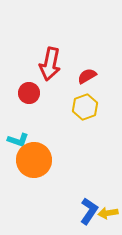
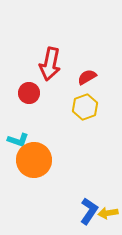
red semicircle: moved 1 px down
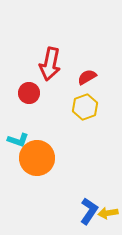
orange circle: moved 3 px right, 2 px up
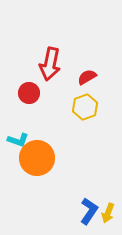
yellow arrow: rotated 60 degrees counterclockwise
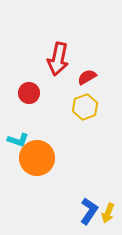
red arrow: moved 8 px right, 5 px up
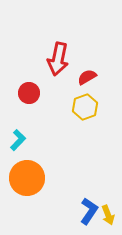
cyan L-shape: rotated 65 degrees counterclockwise
orange circle: moved 10 px left, 20 px down
yellow arrow: moved 2 px down; rotated 42 degrees counterclockwise
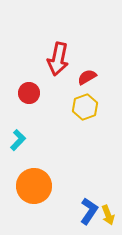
orange circle: moved 7 px right, 8 px down
